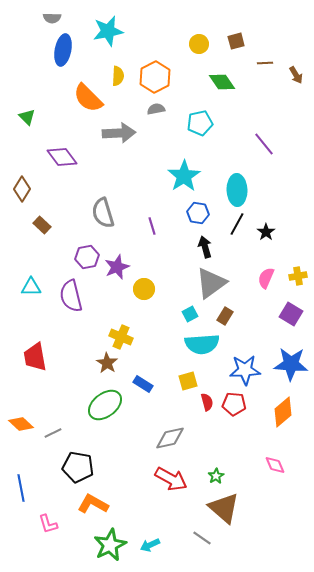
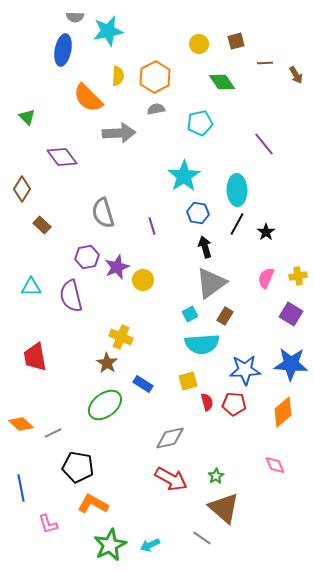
gray semicircle at (52, 18): moved 23 px right, 1 px up
yellow circle at (144, 289): moved 1 px left, 9 px up
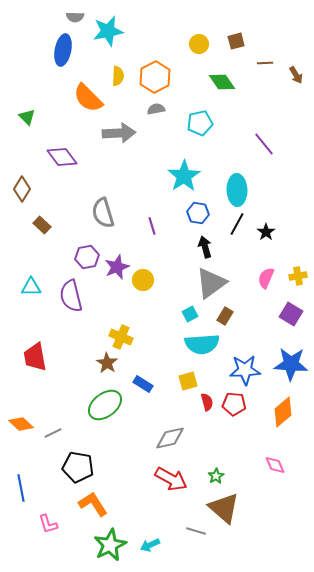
orange L-shape at (93, 504): rotated 28 degrees clockwise
gray line at (202, 538): moved 6 px left, 7 px up; rotated 18 degrees counterclockwise
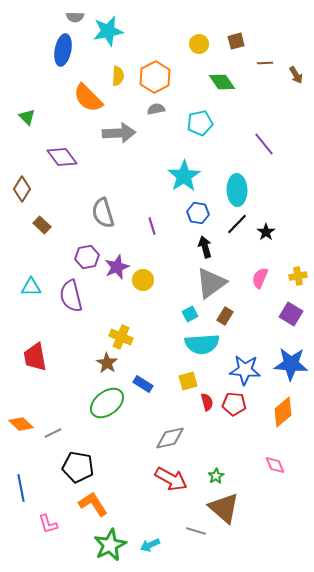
black line at (237, 224): rotated 15 degrees clockwise
pink semicircle at (266, 278): moved 6 px left
blue star at (245, 370): rotated 8 degrees clockwise
green ellipse at (105, 405): moved 2 px right, 2 px up
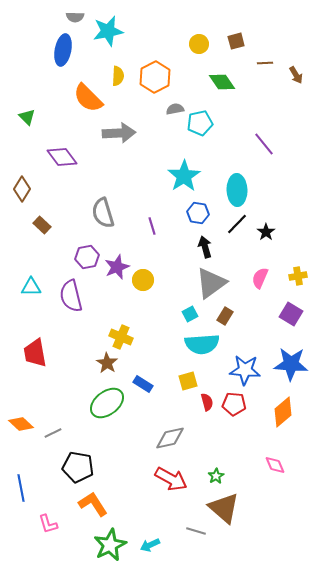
gray semicircle at (156, 109): moved 19 px right
red trapezoid at (35, 357): moved 4 px up
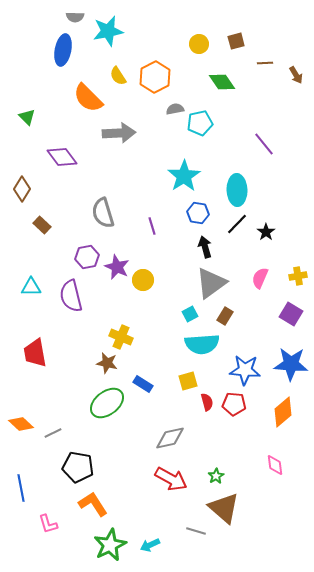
yellow semicircle at (118, 76): rotated 144 degrees clockwise
purple star at (117, 267): rotated 25 degrees counterclockwise
brown star at (107, 363): rotated 20 degrees counterclockwise
pink diamond at (275, 465): rotated 15 degrees clockwise
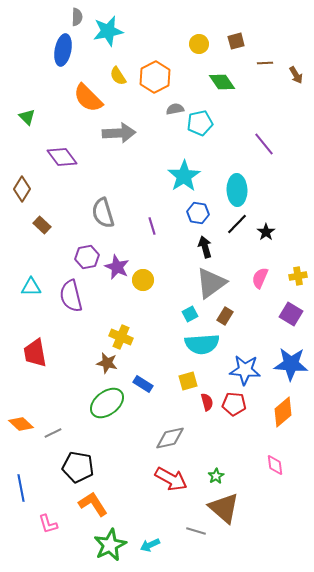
gray semicircle at (75, 17): moved 2 px right; rotated 90 degrees counterclockwise
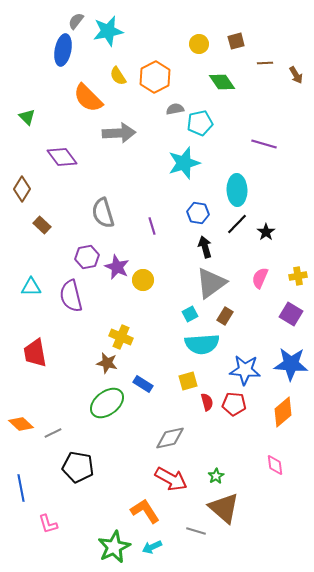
gray semicircle at (77, 17): moved 1 px left, 4 px down; rotated 144 degrees counterclockwise
purple line at (264, 144): rotated 35 degrees counterclockwise
cyan star at (184, 176): moved 13 px up; rotated 16 degrees clockwise
orange L-shape at (93, 504): moved 52 px right, 7 px down
green star at (110, 545): moved 4 px right, 2 px down
cyan arrow at (150, 545): moved 2 px right, 2 px down
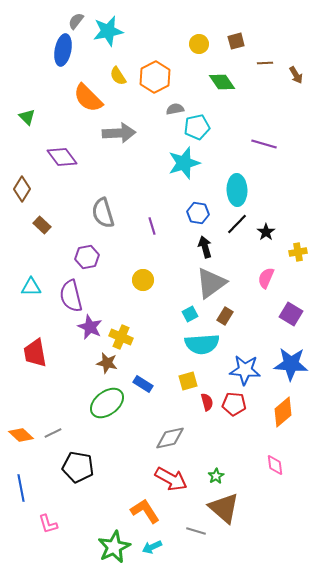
cyan pentagon at (200, 123): moved 3 px left, 4 px down
purple star at (117, 267): moved 27 px left, 60 px down
yellow cross at (298, 276): moved 24 px up
pink semicircle at (260, 278): moved 6 px right
orange diamond at (21, 424): moved 11 px down
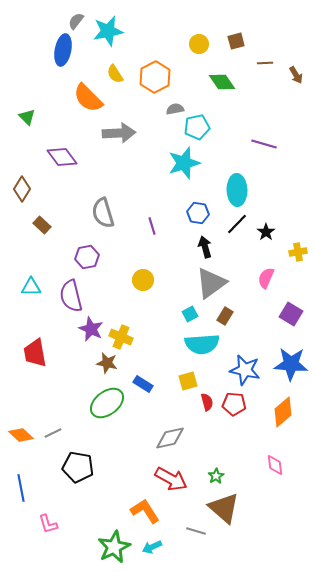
yellow semicircle at (118, 76): moved 3 px left, 2 px up
purple star at (90, 327): moved 1 px right, 2 px down
blue star at (245, 370): rotated 8 degrees clockwise
